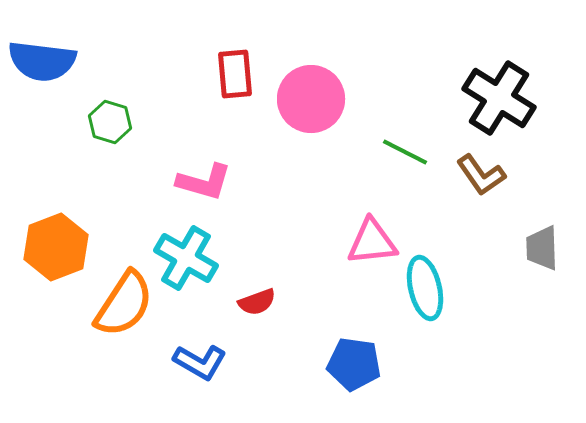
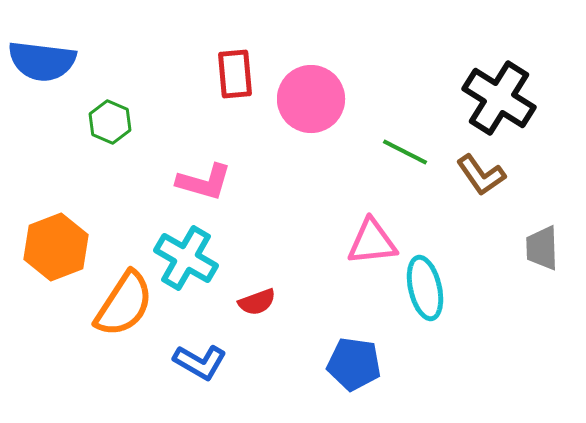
green hexagon: rotated 6 degrees clockwise
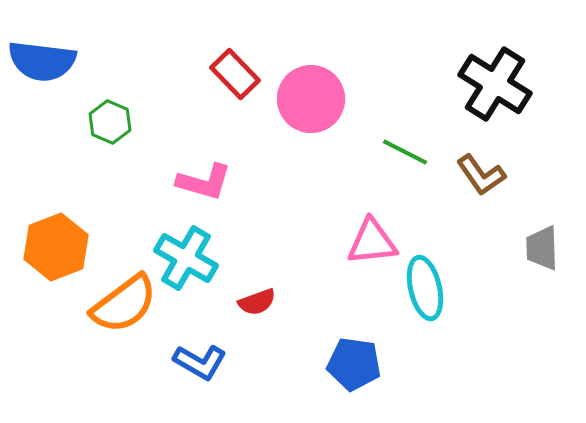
red rectangle: rotated 39 degrees counterclockwise
black cross: moved 4 px left, 14 px up
orange semicircle: rotated 20 degrees clockwise
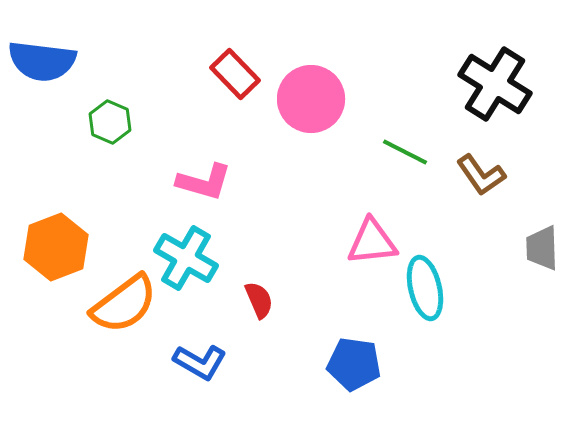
red semicircle: moved 2 px right, 2 px up; rotated 93 degrees counterclockwise
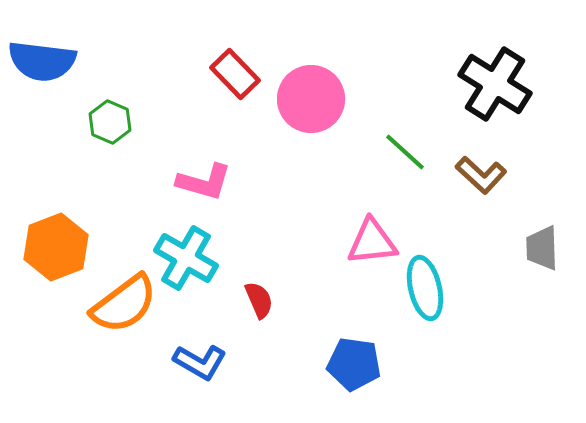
green line: rotated 15 degrees clockwise
brown L-shape: rotated 12 degrees counterclockwise
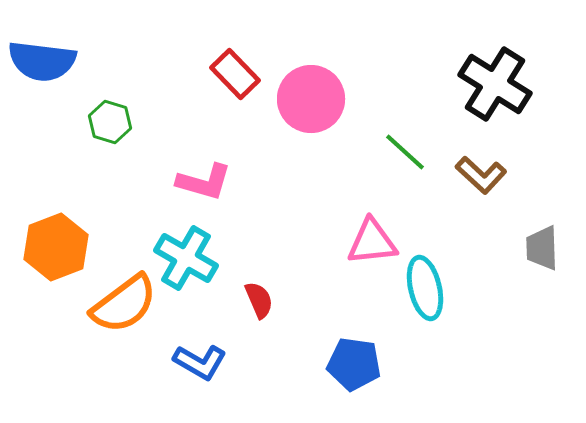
green hexagon: rotated 6 degrees counterclockwise
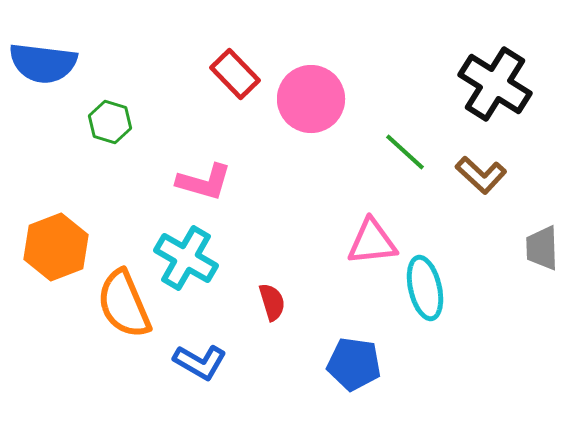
blue semicircle: moved 1 px right, 2 px down
red semicircle: moved 13 px right, 2 px down; rotated 6 degrees clockwise
orange semicircle: rotated 104 degrees clockwise
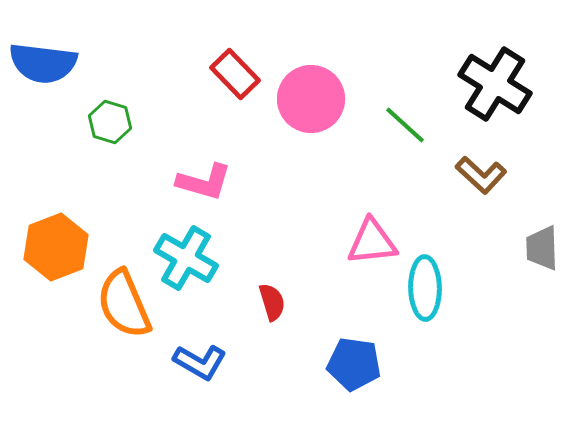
green line: moved 27 px up
cyan ellipse: rotated 12 degrees clockwise
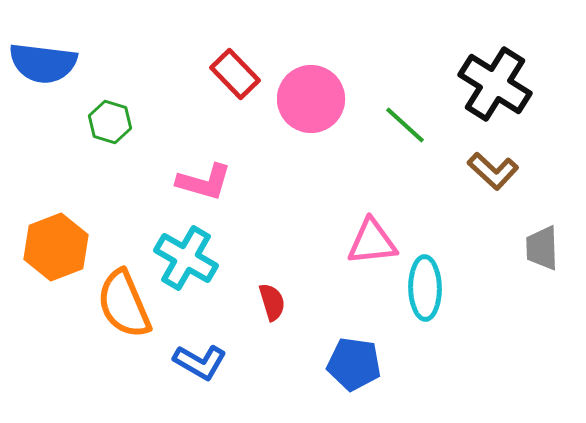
brown L-shape: moved 12 px right, 4 px up
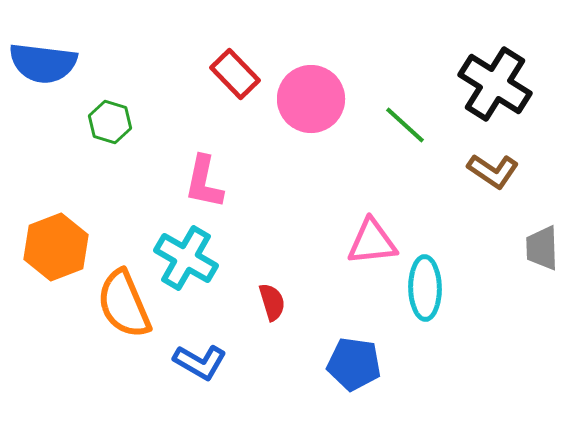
brown L-shape: rotated 9 degrees counterclockwise
pink L-shape: rotated 86 degrees clockwise
